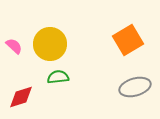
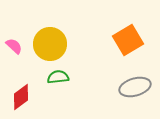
red diamond: rotated 20 degrees counterclockwise
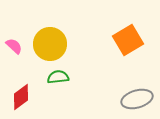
gray ellipse: moved 2 px right, 12 px down
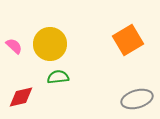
red diamond: rotated 24 degrees clockwise
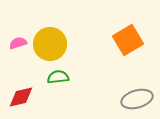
pink semicircle: moved 4 px right, 3 px up; rotated 60 degrees counterclockwise
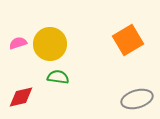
green semicircle: rotated 15 degrees clockwise
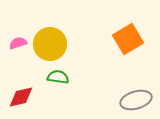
orange square: moved 1 px up
gray ellipse: moved 1 px left, 1 px down
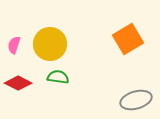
pink semicircle: moved 4 px left, 2 px down; rotated 54 degrees counterclockwise
red diamond: moved 3 px left, 14 px up; rotated 40 degrees clockwise
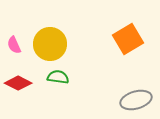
pink semicircle: rotated 42 degrees counterclockwise
